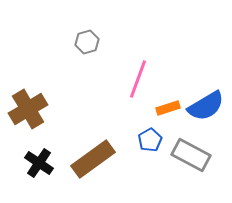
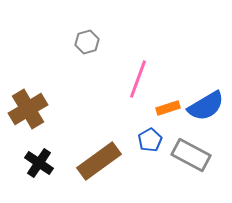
brown rectangle: moved 6 px right, 2 px down
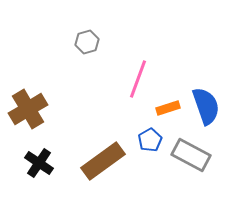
blue semicircle: rotated 78 degrees counterclockwise
brown rectangle: moved 4 px right
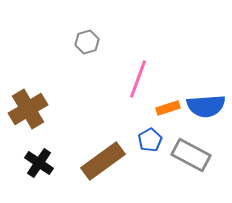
blue semicircle: rotated 105 degrees clockwise
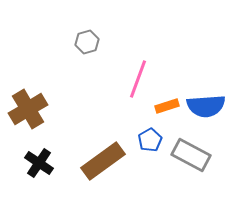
orange rectangle: moved 1 px left, 2 px up
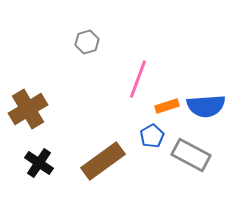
blue pentagon: moved 2 px right, 4 px up
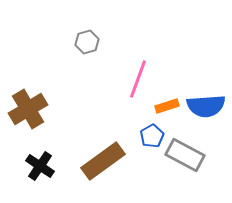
gray rectangle: moved 6 px left
black cross: moved 1 px right, 3 px down
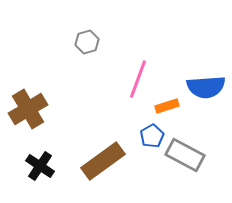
blue semicircle: moved 19 px up
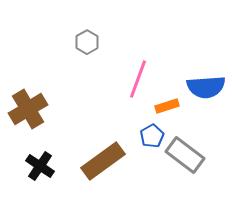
gray hexagon: rotated 15 degrees counterclockwise
gray rectangle: rotated 9 degrees clockwise
